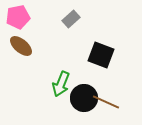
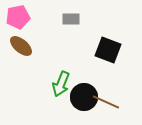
gray rectangle: rotated 42 degrees clockwise
black square: moved 7 px right, 5 px up
black circle: moved 1 px up
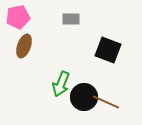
brown ellipse: moved 3 px right; rotated 70 degrees clockwise
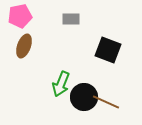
pink pentagon: moved 2 px right, 1 px up
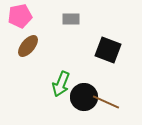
brown ellipse: moved 4 px right; rotated 20 degrees clockwise
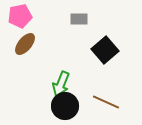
gray rectangle: moved 8 px right
brown ellipse: moved 3 px left, 2 px up
black square: moved 3 px left; rotated 28 degrees clockwise
black circle: moved 19 px left, 9 px down
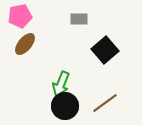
brown line: moved 1 px left, 1 px down; rotated 60 degrees counterclockwise
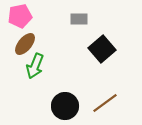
black square: moved 3 px left, 1 px up
green arrow: moved 26 px left, 18 px up
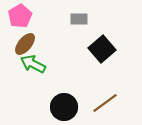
pink pentagon: rotated 20 degrees counterclockwise
green arrow: moved 2 px left, 2 px up; rotated 95 degrees clockwise
black circle: moved 1 px left, 1 px down
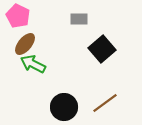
pink pentagon: moved 2 px left; rotated 15 degrees counterclockwise
